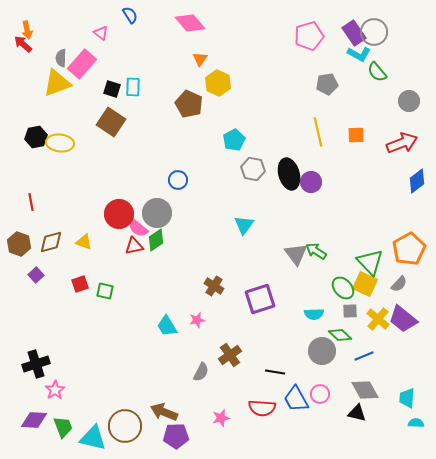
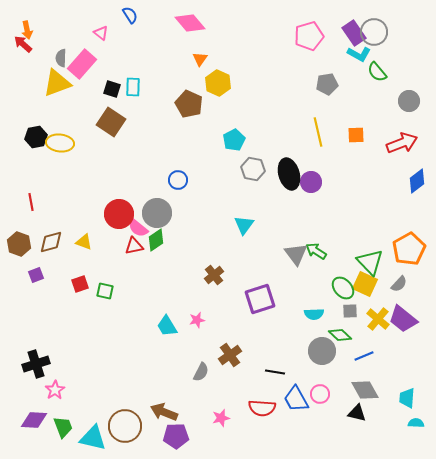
purple square at (36, 275): rotated 21 degrees clockwise
brown cross at (214, 286): moved 11 px up; rotated 18 degrees clockwise
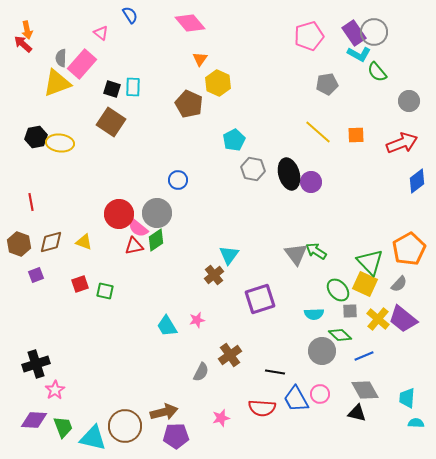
yellow line at (318, 132): rotated 36 degrees counterclockwise
cyan triangle at (244, 225): moved 15 px left, 30 px down
green ellipse at (343, 288): moved 5 px left, 2 px down
brown arrow at (164, 412): rotated 144 degrees clockwise
